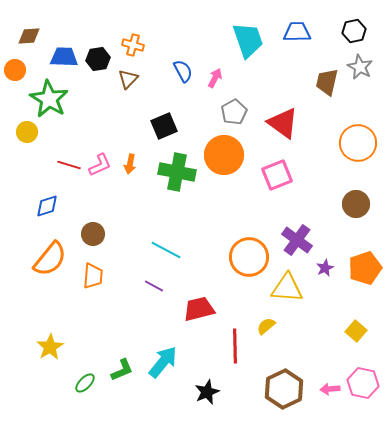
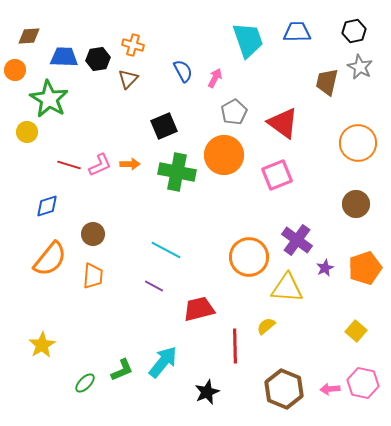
orange arrow at (130, 164): rotated 102 degrees counterclockwise
yellow star at (50, 347): moved 8 px left, 2 px up
brown hexagon at (284, 389): rotated 12 degrees counterclockwise
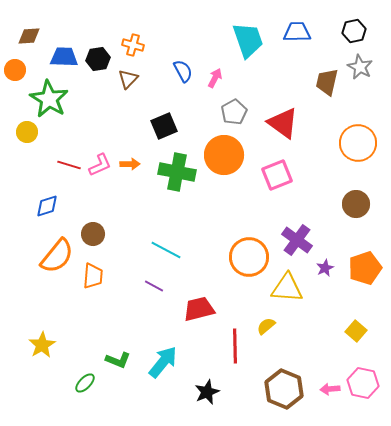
orange semicircle at (50, 259): moved 7 px right, 3 px up
green L-shape at (122, 370): moved 4 px left, 10 px up; rotated 45 degrees clockwise
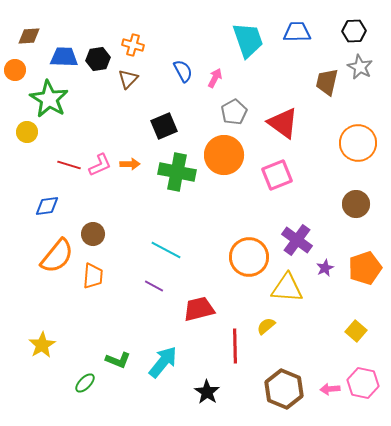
black hexagon at (354, 31): rotated 10 degrees clockwise
blue diamond at (47, 206): rotated 10 degrees clockwise
black star at (207, 392): rotated 15 degrees counterclockwise
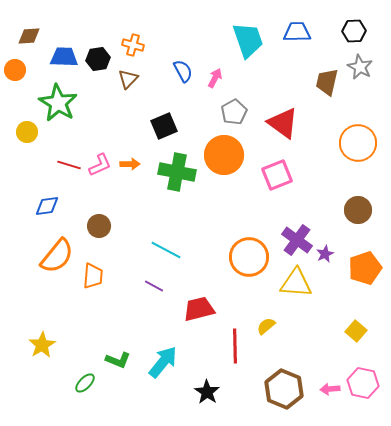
green star at (49, 99): moved 9 px right, 4 px down
brown circle at (356, 204): moved 2 px right, 6 px down
brown circle at (93, 234): moved 6 px right, 8 px up
purple star at (325, 268): moved 14 px up
yellow triangle at (287, 288): moved 9 px right, 5 px up
